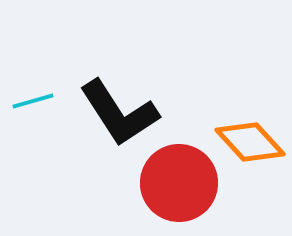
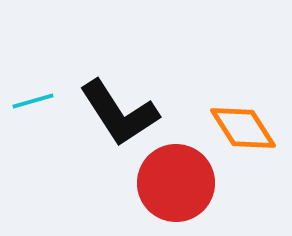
orange diamond: moved 7 px left, 14 px up; rotated 10 degrees clockwise
red circle: moved 3 px left
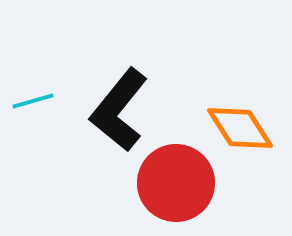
black L-shape: moved 3 px up; rotated 72 degrees clockwise
orange diamond: moved 3 px left
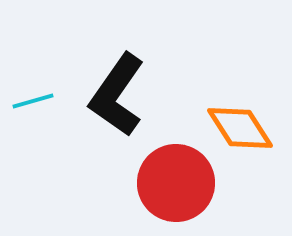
black L-shape: moved 2 px left, 15 px up; rotated 4 degrees counterclockwise
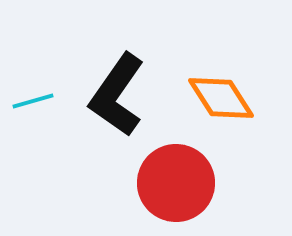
orange diamond: moved 19 px left, 30 px up
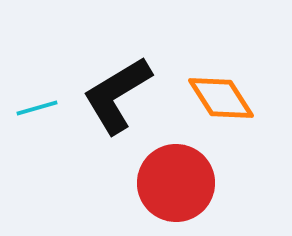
black L-shape: rotated 24 degrees clockwise
cyan line: moved 4 px right, 7 px down
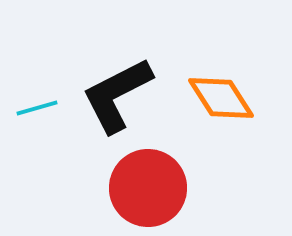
black L-shape: rotated 4 degrees clockwise
red circle: moved 28 px left, 5 px down
